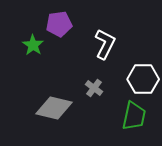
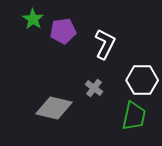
purple pentagon: moved 4 px right, 7 px down
green star: moved 26 px up
white hexagon: moved 1 px left, 1 px down
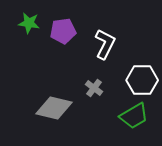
green star: moved 4 px left, 4 px down; rotated 25 degrees counterclockwise
green trapezoid: rotated 48 degrees clockwise
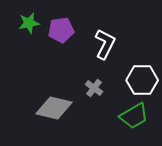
green star: rotated 20 degrees counterclockwise
purple pentagon: moved 2 px left, 1 px up
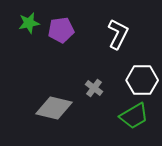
white L-shape: moved 13 px right, 10 px up
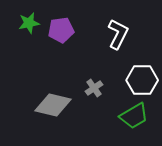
gray cross: rotated 18 degrees clockwise
gray diamond: moved 1 px left, 3 px up
